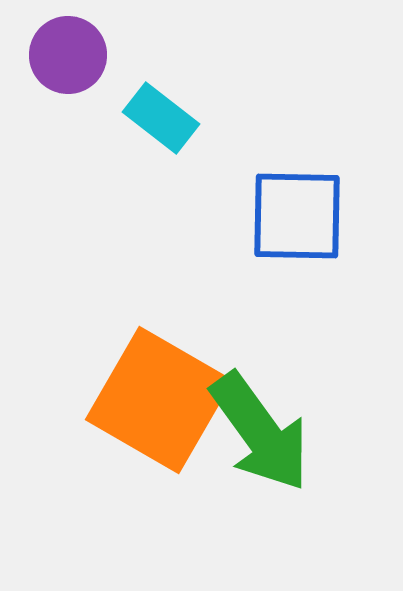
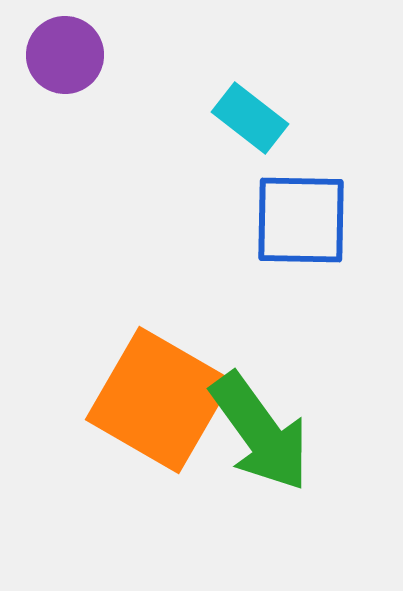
purple circle: moved 3 px left
cyan rectangle: moved 89 px right
blue square: moved 4 px right, 4 px down
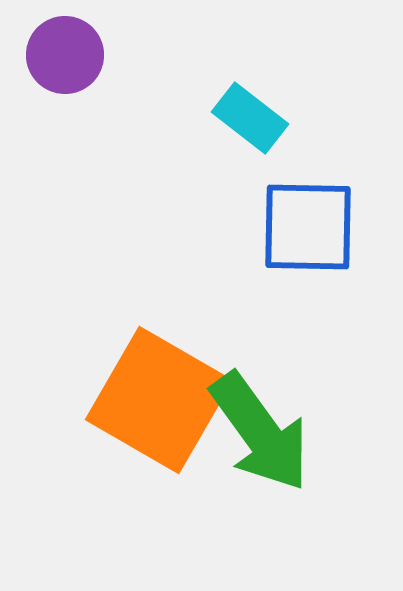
blue square: moved 7 px right, 7 px down
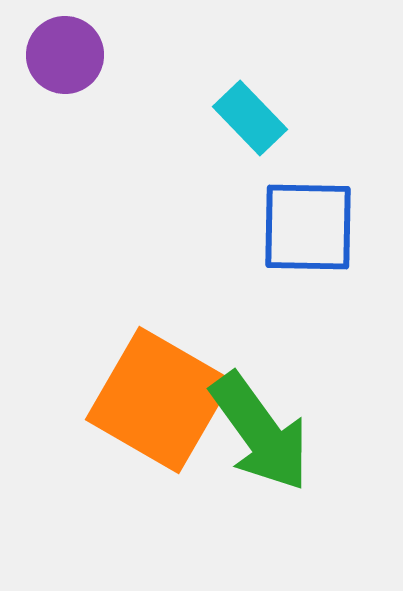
cyan rectangle: rotated 8 degrees clockwise
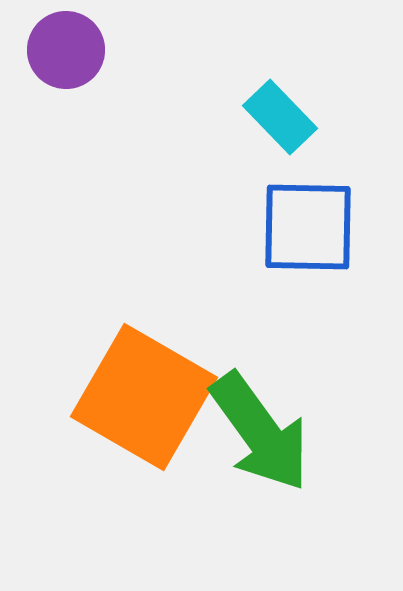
purple circle: moved 1 px right, 5 px up
cyan rectangle: moved 30 px right, 1 px up
orange square: moved 15 px left, 3 px up
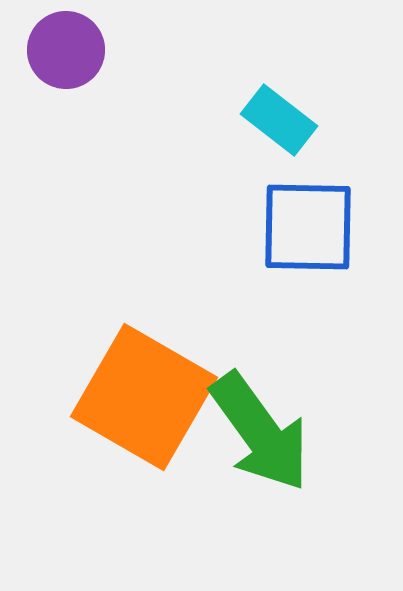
cyan rectangle: moved 1 px left, 3 px down; rotated 8 degrees counterclockwise
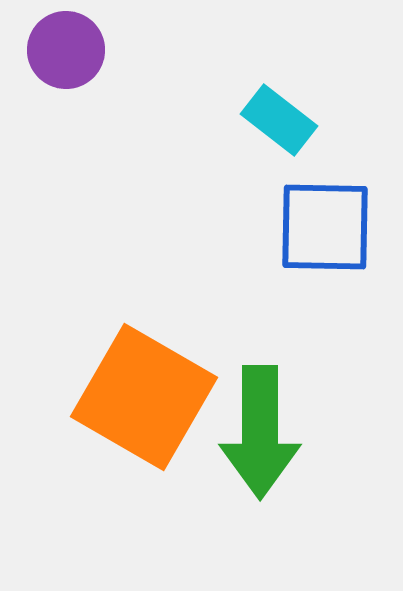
blue square: moved 17 px right
green arrow: rotated 36 degrees clockwise
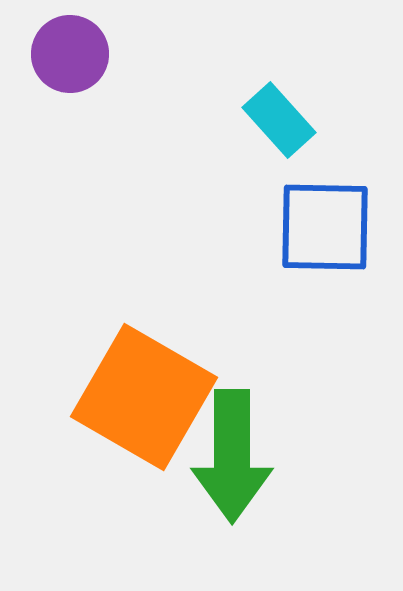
purple circle: moved 4 px right, 4 px down
cyan rectangle: rotated 10 degrees clockwise
green arrow: moved 28 px left, 24 px down
